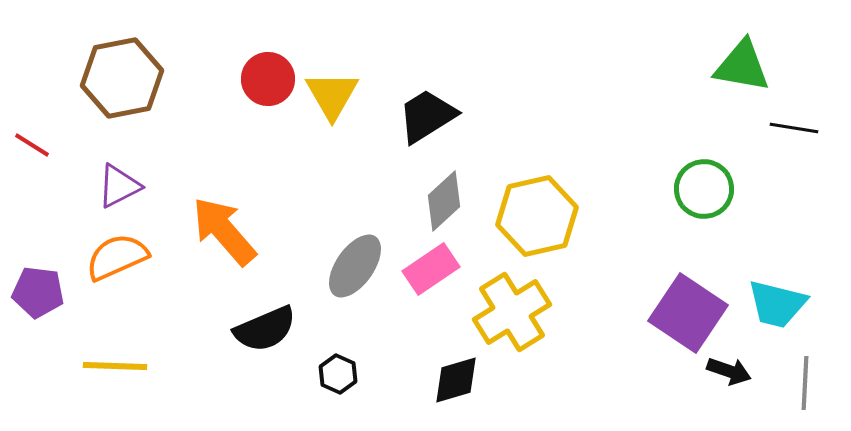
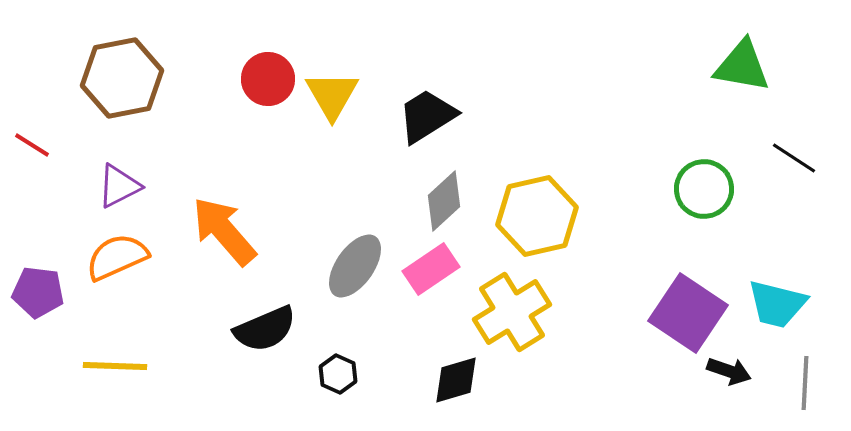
black line: moved 30 px down; rotated 24 degrees clockwise
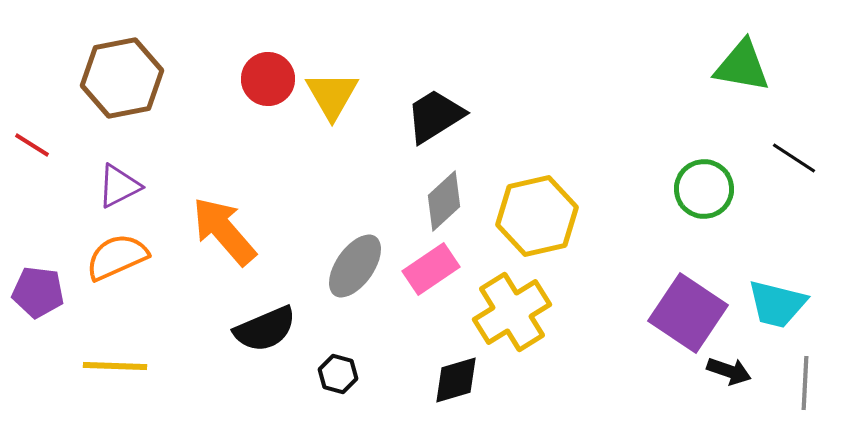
black trapezoid: moved 8 px right
black hexagon: rotated 9 degrees counterclockwise
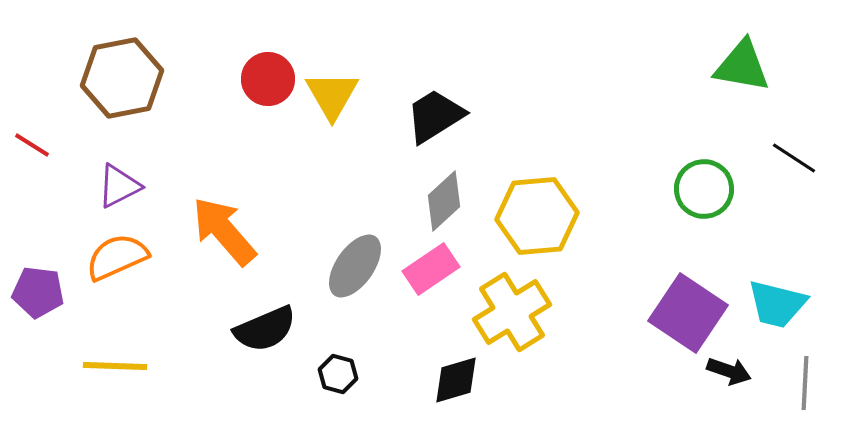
yellow hexagon: rotated 8 degrees clockwise
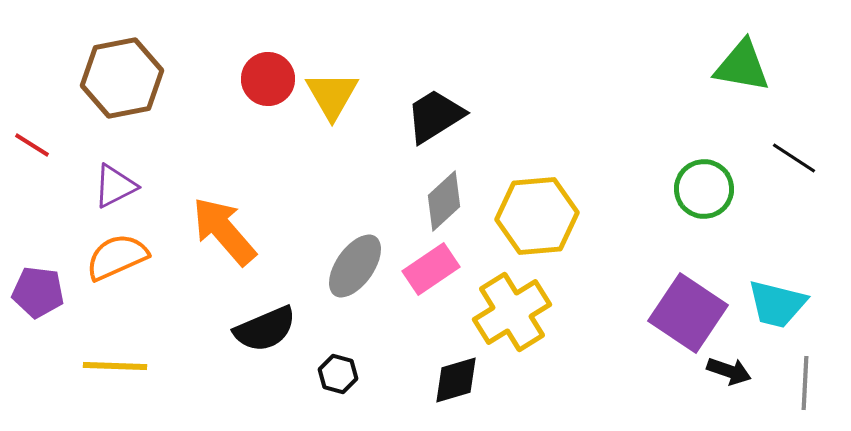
purple triangle: moved 4 px left
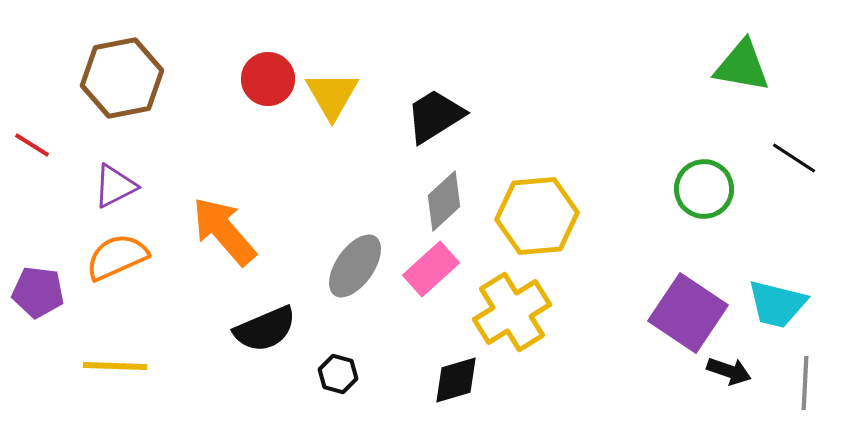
pink rectangle: rotated 8 degrees counterclockwise
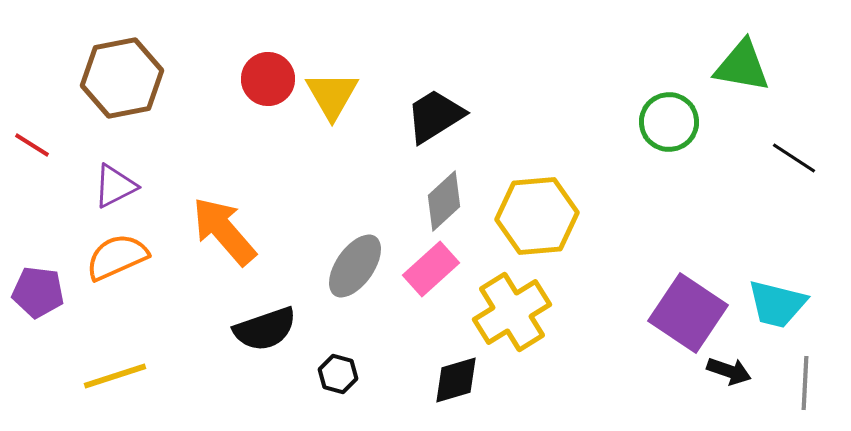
green circle: moved 35 px left, 67 px up
black semicircle: rotated 4 degrees clockwise
yellow line: moved 10 px down; rotated 20 degrees counterclockwise
